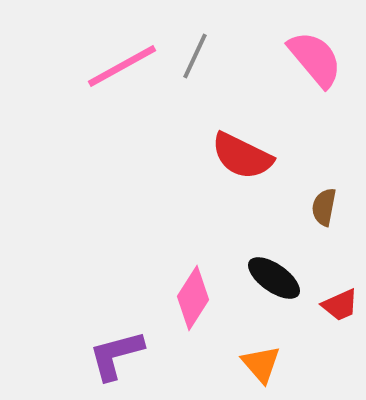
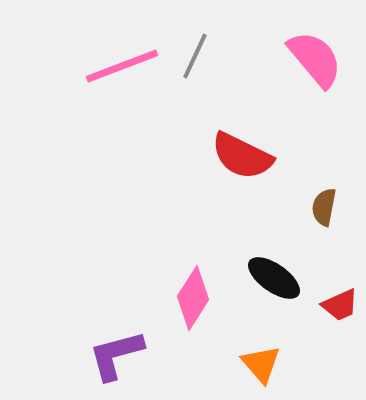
pink line: rotated 8 degrees clockwise
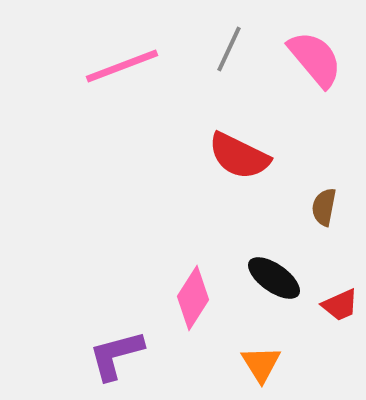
gray line: moved 34 px right, 7 px up
red semicircle: moved 3 px left
orange triangle: rotated 9 degrees clockwise
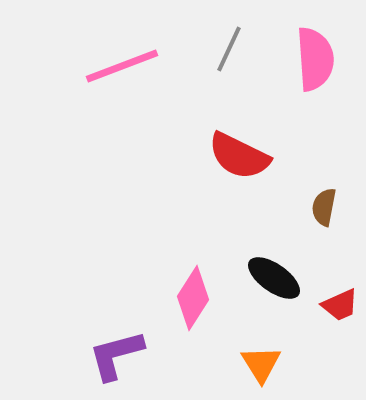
pink semicircle: rotated 36 degrees clockwise
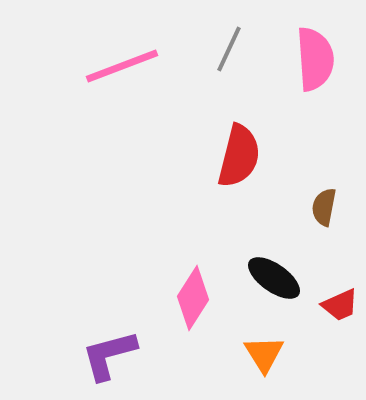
red semicircle: rotated 102 degrees counterclockwise
purple L-shape: moved 7 px left
orange triangle: moved 3 px right, 10 px up
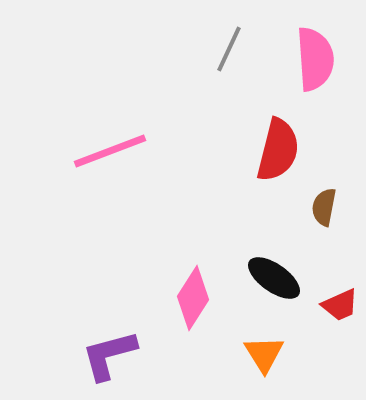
pink line: moved 12 px left, 85 px down
red semicircle: moved 39 px right, 6 px up
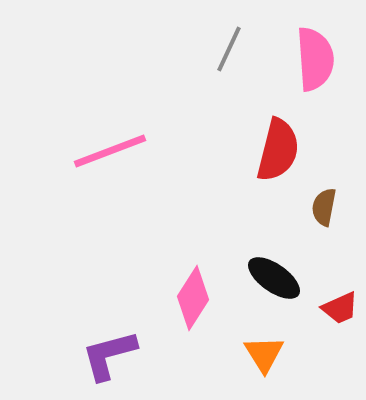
red trapezoid: moved 3 px down
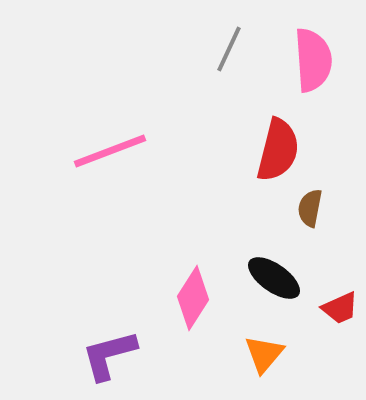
pink semicircle: moved 2 px left, 1 px down
brown semicircle: moved 14 px left, 1 px down
orange triangle: rotated 12 degrees clockwise
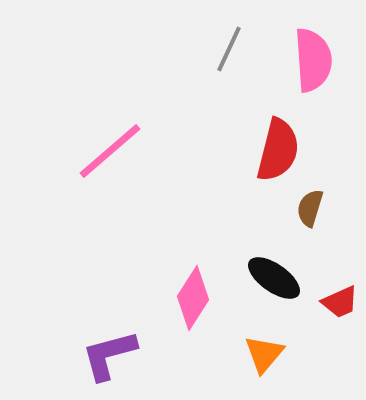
pink line: rotated 20 degrees counterclockwise
brown semicircle: rotated 6 degrees clockwise
red trapezoid: moved 6 px up
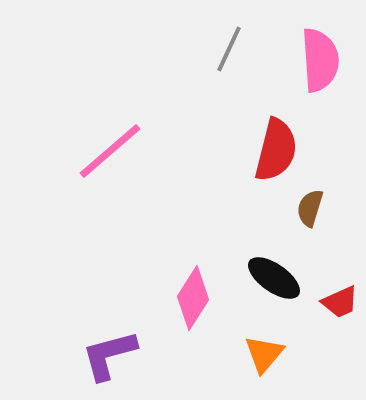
pink semicircle: moved 7 px right
red semicircle: moved 2 px left
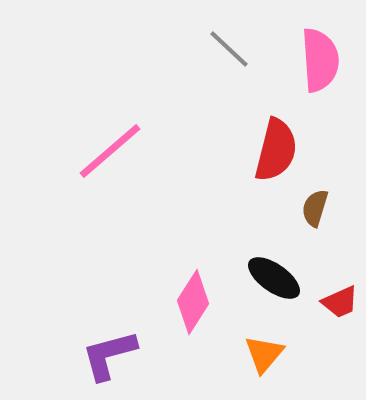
gray line: rotated 72 degrees counterclockwise
brown semicircle: moved 5 px right
pink diamond: moved 4 px down
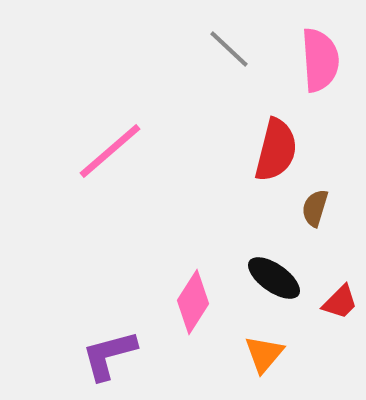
red trapezoid: rotated 21 degrees counterclockwise
